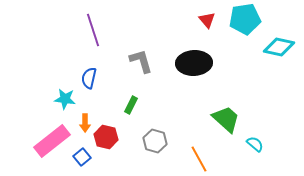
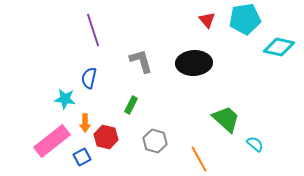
blue square: rotated 12 degrees clockwise
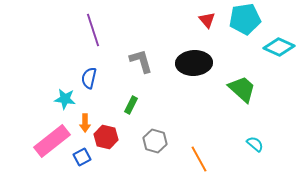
cyan diamond: rotated 12 degrees clockwise
green trapezoid: moved 16 px right, 30 px up
